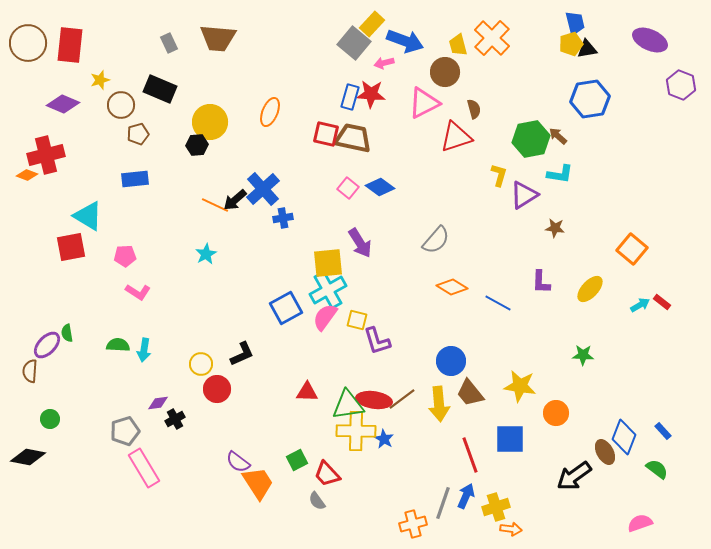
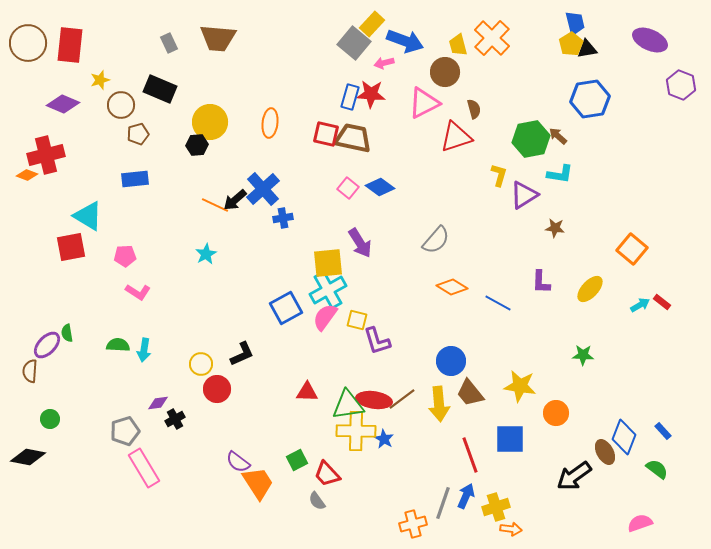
yellow pentagon at (571, 44): rotated 15 degrees counterclockwise
orange ellipse at (270, 112): moved 11 px down; rotated 16 degrees counterclockwise
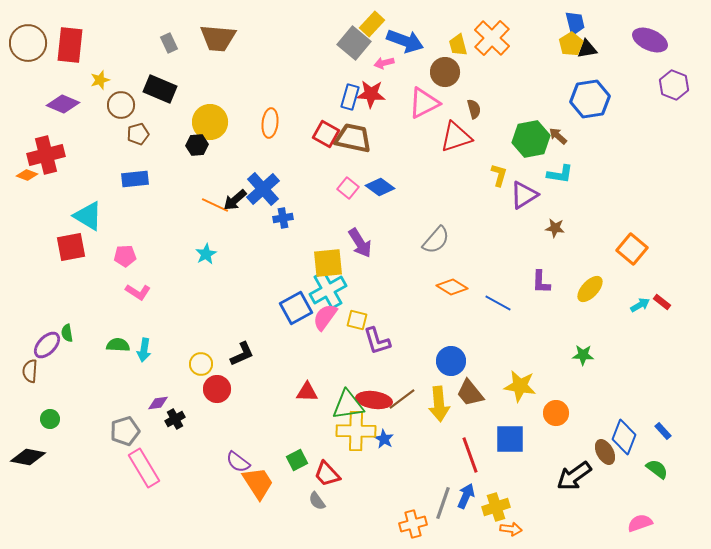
purple hexagon at (681, 85): moved 7 px left
red square at (326, 134): rotated 16 degrees clockwise
blue square at (286, 308): moved 10 px right
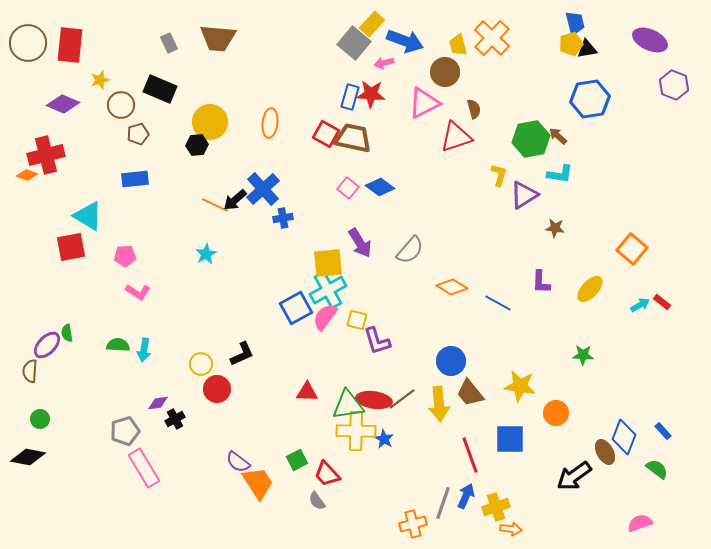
yellow pentagon at (571, 44): rotated 15 degrees clockwise
gray semicircle at (436, 240): moved 26 px left, 10 px down
green circle at (50, 419): moved 10 px left
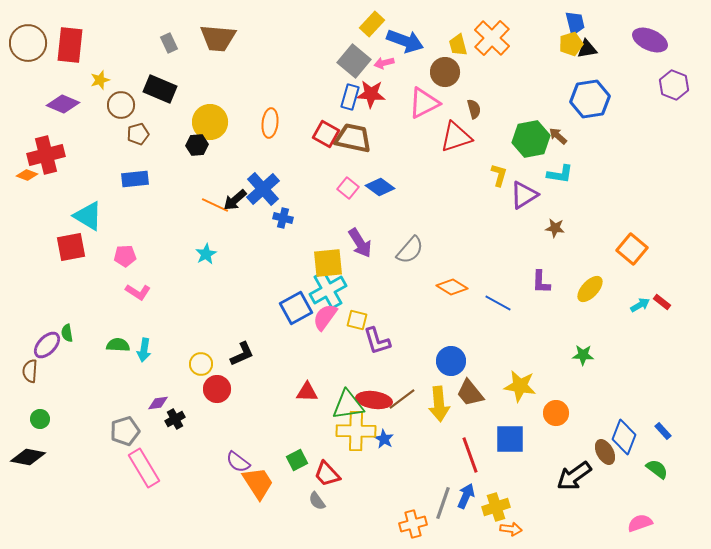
gray square at (354, 43): moved 18 px down
blue cross at (283, 218): rotated 24 degrees clockwise
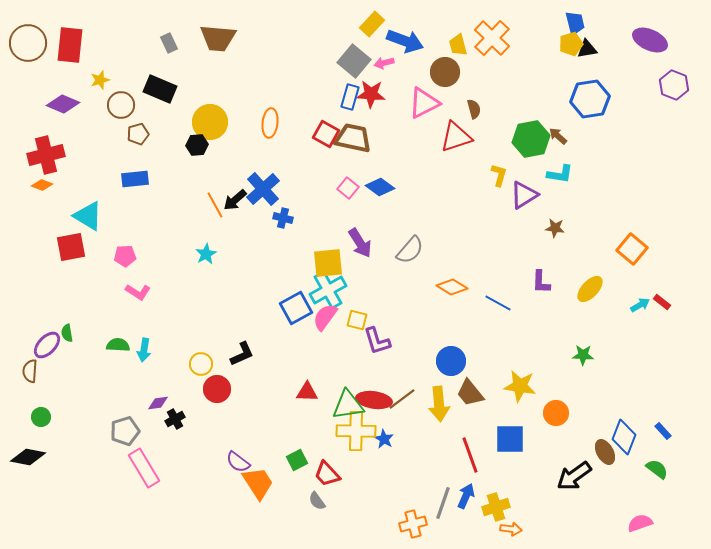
orange diamond at (27, 175): moved 15 px right, 10 px down
orange line at (215, 205): rotated 36 degrees clockwise
green circle at (40, 419): moved 1 px right, 2 px up
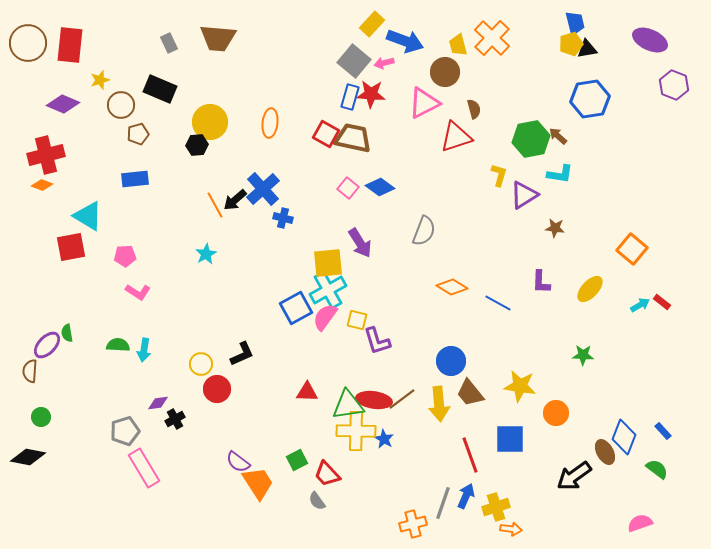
gray semicircle at (410, 250): moved 14 px right, 19 px up; rotated 20 degrees counterclockwise
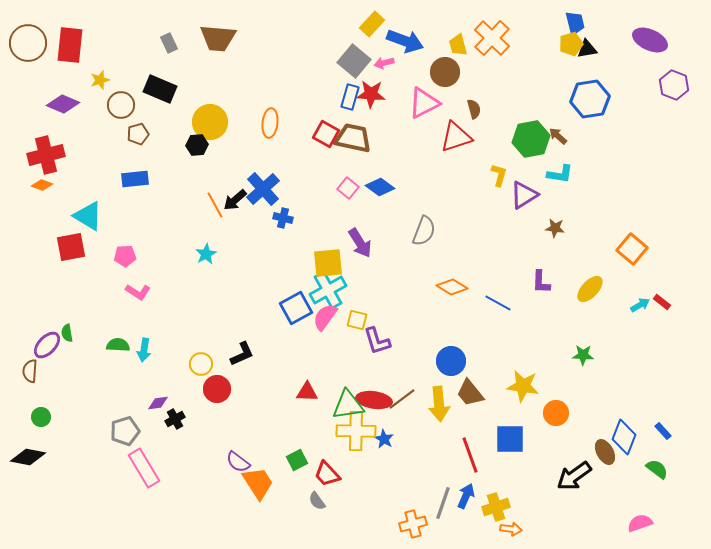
yellow star at (520, 386): moved 3 px right
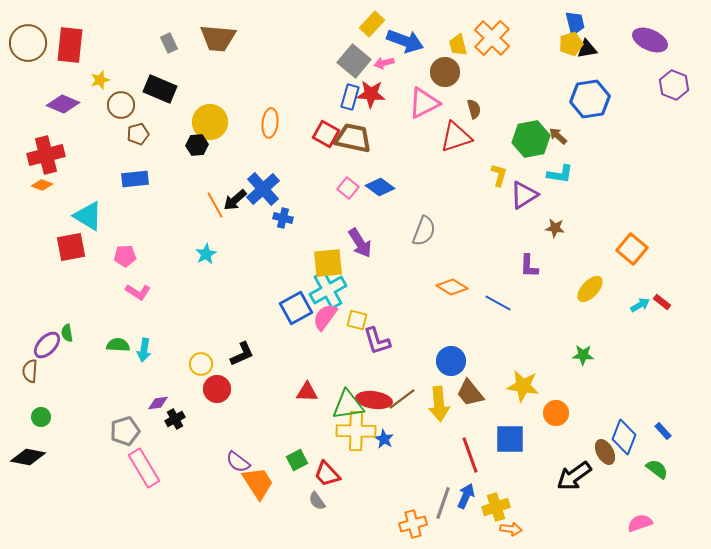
purple L-shape at (541, 282): moved 12 px left, 16 px up
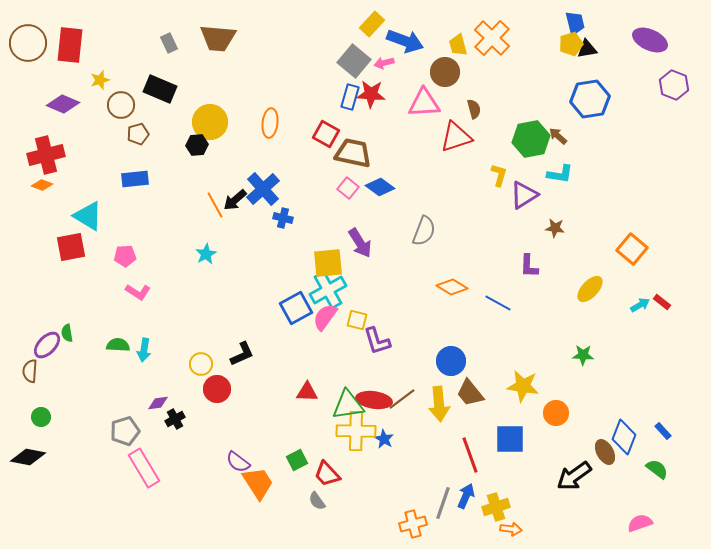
pink triangle at (424, 103): rotated 24 degrees clockwise
brown trapezoid at (353, 138): moved 15 px down
